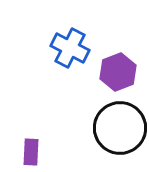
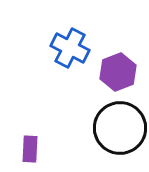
purple rectangle: moved 1 px left, 3 px up
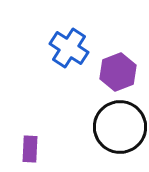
blue cross: moved 1 px left; rotated 6 degrees clockwise
black circle: moved 1 px up
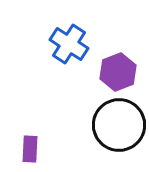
blue cross: moved 4 px up
black circle: moved 1 px left, 2 px up
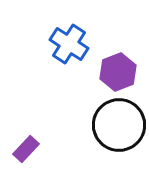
purple rectangle: moved 4 px left; rotated 40 degrees clockwise
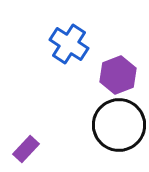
purple hexagon: moved 3 px down
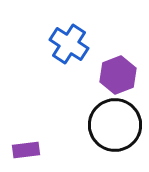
black circle: moved 4 px left
purple rectangle: moved 1 px down; rotated 40 degrees clockwise
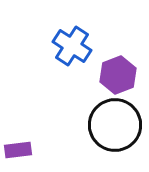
blue cross: moved 3 px right, 2 px down
purple rectangle: moved 8 px left
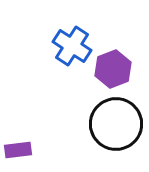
purple hexagon: moved 5 px left, 6 px up
black circle: moved 1 px right, 1 px up
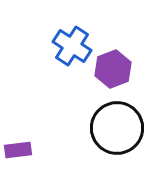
black circle: moved 1 px right, 4 px down
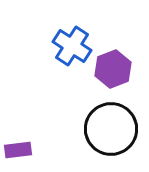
black circle: moved 6 px left, 1 px down
